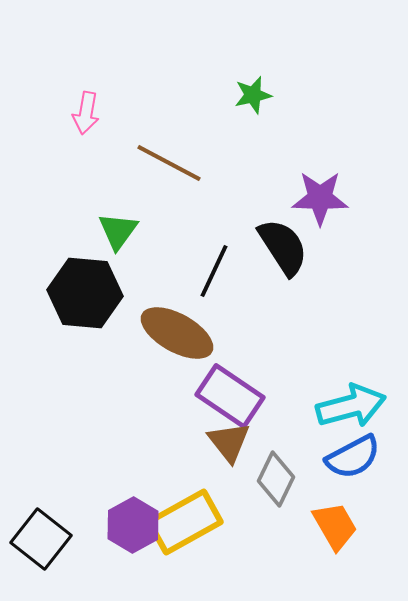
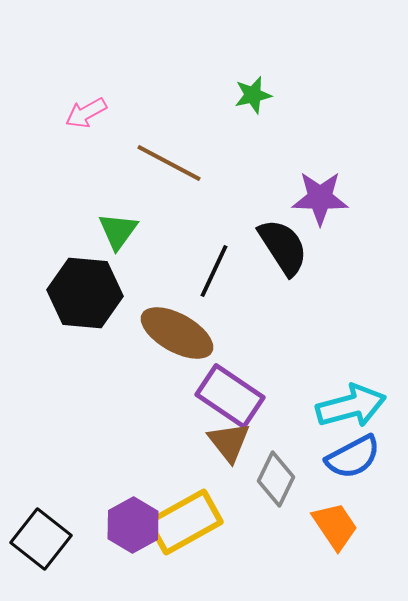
pink arrow: rotated 51 degrees clockwise
orange trapezoid: rotated 4 degrees counterclockwise
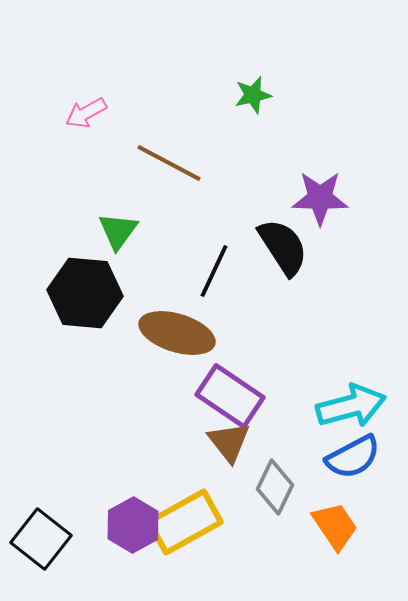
brown ellipse: rotated 12 degrees counterclockwise
gray diamond: moved 1 px left, 8 px down
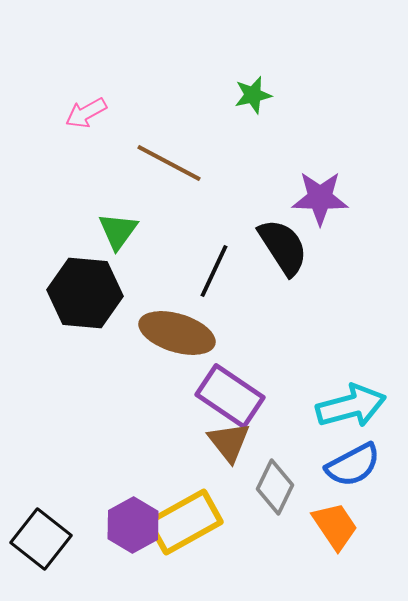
blue semicircle: moved 8 px down
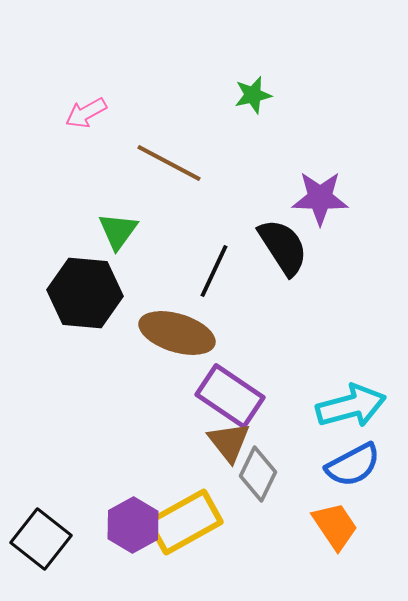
gray diamond: moved 17 px left, 13 px up
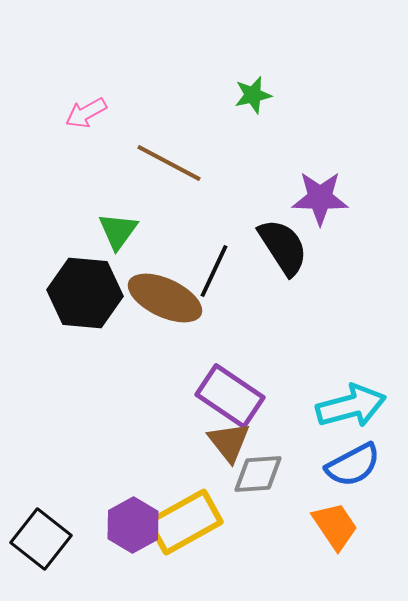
brown ellipse: moved 12 px left, 35 px up; rotated 8 degrees clockwise
gray diamond: rotated 60 degrees clockwise
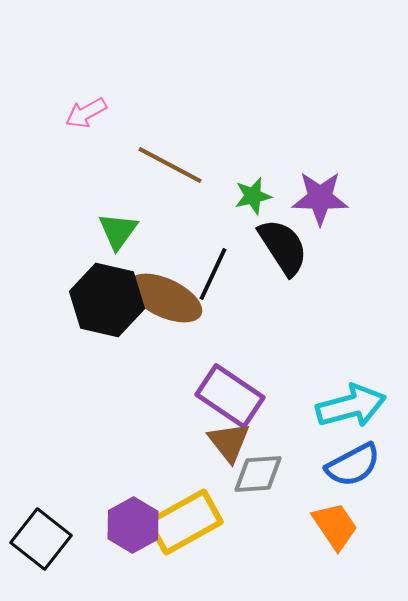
green star: moved 101 px down
brown line: moved 1 px right, 2 px down
black line: moved 1 px left, 3 px down
black hexagon: moved 22 px right, 7 px down; rotated 8 degrees clockwise
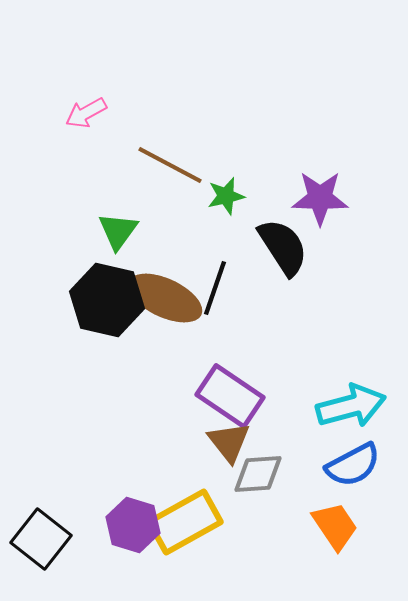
green star: moved 27 px left
black line: moved 2 px right, 14 px down; rotated 6 degrees counterclockwise
purple hexagon: rotated 14 degrees counterclockwise
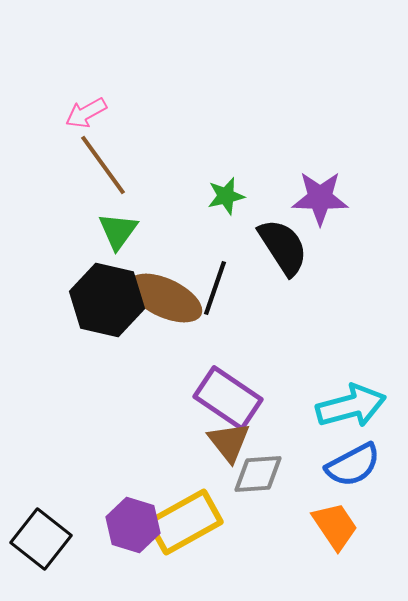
brown line: moved 67 px left; rotated 26 degrees clockwise
purple rectangle: moved 2 px left, 2 px down
